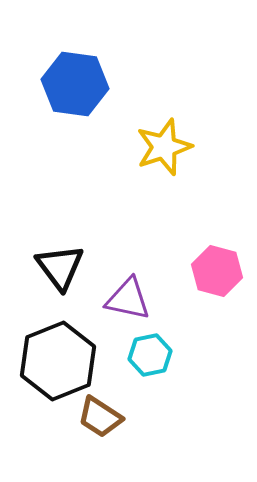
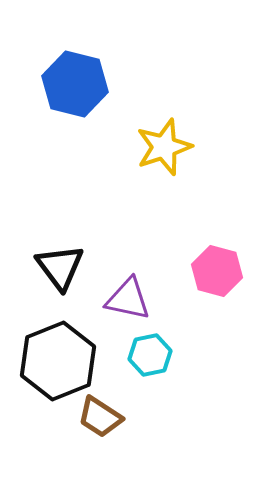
blue hexagon: rotated 6 degrees clockwise
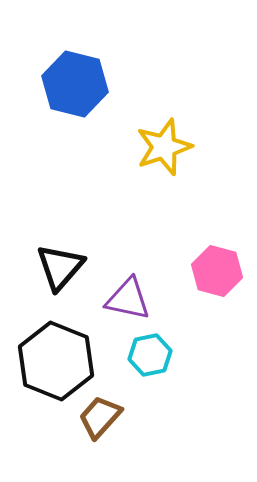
black triangle: rotated 18 degrees clockwise
black hexagon: moved 2 px left; rotated 16 degrees counterclockwise
brown trapezoid: rotated 99 degrees clockwise
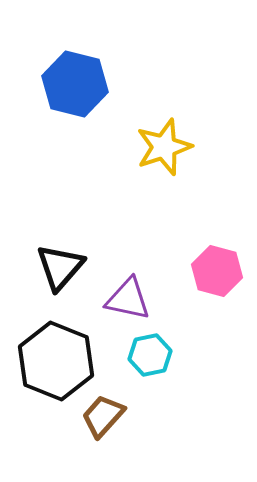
brown trapezoid: moved 3 px right, 1 px up
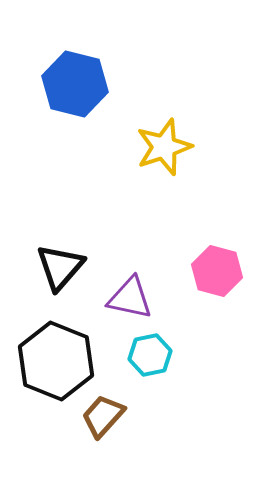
purple triangle: moved 2 px right, 1 px up
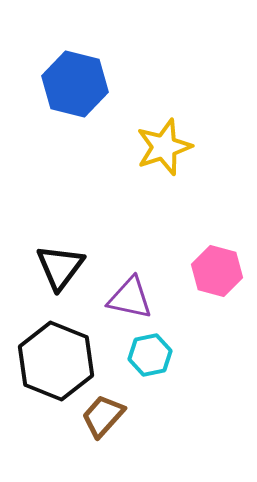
black triangle: rotated 4 degrees counterclockwise
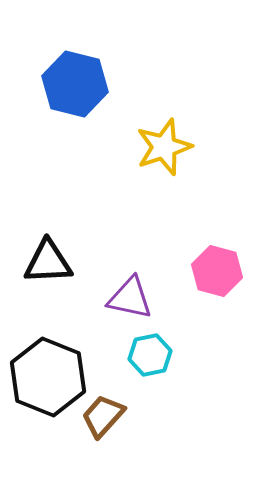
black triangle: moved 12 px left, 5 px up; rotated 50 degrees clockwise
black hexagon: moved 8 px left, 16 px down
